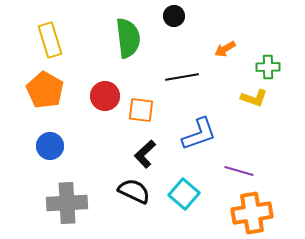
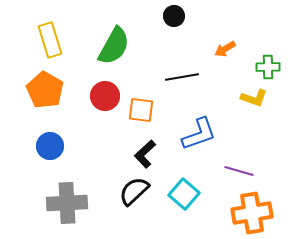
green semicircle: moved 14 px left, 8 px down; rotated 36 degrees clockwise
black semicircle: rotated 68 degrees counterclockwise
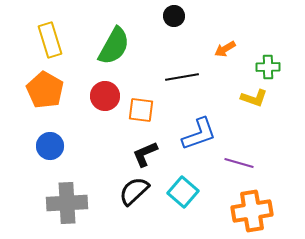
black L-shape: rotated 20 degrees clockwise
purple line: moved 8 px up
cyan square: moved 1 px left, 2 px up
orange cross: moved 2 px up
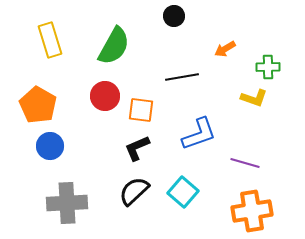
orange pentagon: moved 7 px left, 15 px down
black L-shape: moved 8 px left, 6 px up
purple line: moved 6 px right
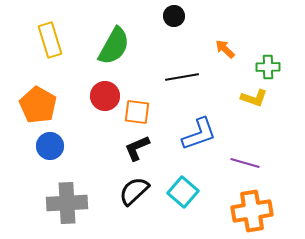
orange arrow: rotated 75 degrees clockwise
orange square: moved 4 px left, 2 px down
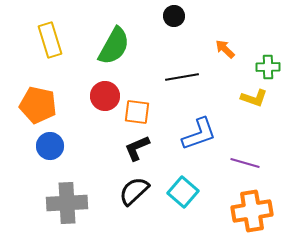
orange pentagon: rotated 18 degrees counterclockwise
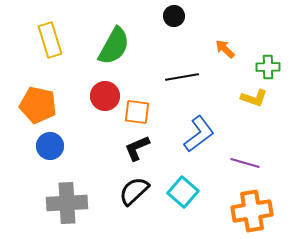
blue L-shape: rotated 18 degrees counterclockwise
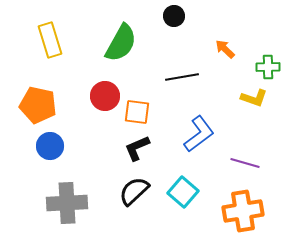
green semicircle: moved 7 px right, 3 px up
orange cross: moved 9 px left
